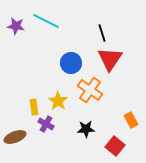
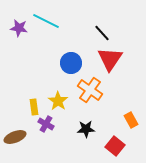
purple star: moved 3 px right, 2 px down
black line: rotated 24 degrees counterclockwise
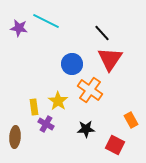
blue circle: moved 1 px right, 1 px down
brown ellipse: rotated 65 degrees counterclockwise
red square: moved 1 px up; rotated 12 degrees counterclockwise
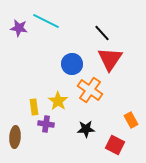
purple cross: rotated 21 degrees counterclockwise
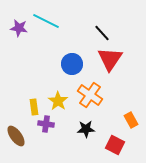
orange cross: moved 5 px down
brown ellipse: moved 1 px right, 1 px up; rotated 40 degrees counterclockwise
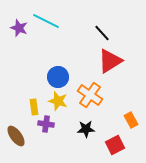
purple star: rotated 12 degrees clockwise
red triangle: moved 2 px down; rotated 24 degrees clockwise
blue circle: moved 14 px left, 13 px down
yellow star: rotated 18 degrees counterclockwise
red square: rotated 36 degrees clockwise
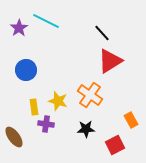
purple star: rotated 18 degrees clockwise
blue circle: moved 32 px left, 7 px up
brown ellipse: moved 2 px left, 1 px down
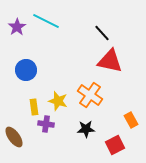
purple star: moved 2 px left, 1 px up
red triangle: rotated 44 degrees clockwise
